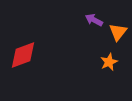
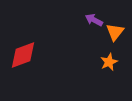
orange triangle: moved 3 px left
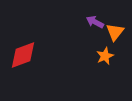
purple arrow: moved 1 px right, 2 px down
orange star: moved 4 px left, 6 px up
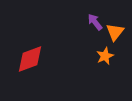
purple arrow: rotated 24 degrees clockwise
red diamond: moved 7 px right, 4 px down
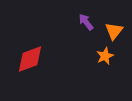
purple arrow: moved 9 px left
orange triangle: moved 1 px left, 1 px up
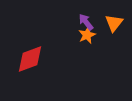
orange triangle: moved 8 px up
orange star: moved 18 px left, 21 px up
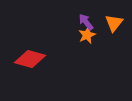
red diamond: rotated 36 degrees clockwise
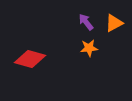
orange triangle: rotated 24 degrees clockwise
orange star: moved 2 px right, 13 px down; rotated 18 degrees clockwise
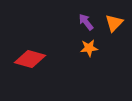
orange triangle: rotated 18 degrees counterclockwise
